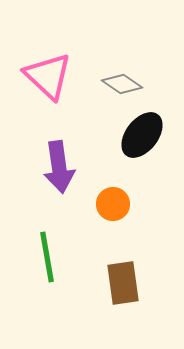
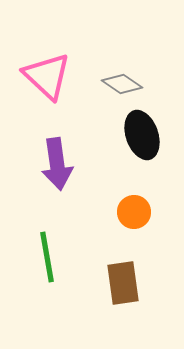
pink triangle: moved 1 px left
black ellipse: rotated 57 degrees counterclockwise
purple arrow: moved 2 px left, 3 px up
orange circle: moved 21 px right, 8 px down
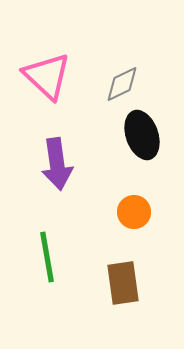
gray diamond: rotated 60 degrees counterclockwise
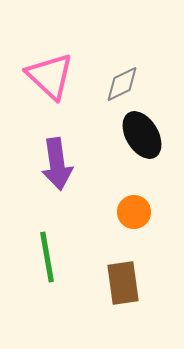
pink triangle: moved 3 px right
black ellipse: rotated 12 degrees counterclockwise
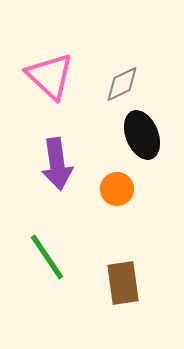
black ellipse: rotated 9 degrees clockwise
orange circle: moved 17 px left, 23 px up
green line: rotated 24 degrees counterclockwise
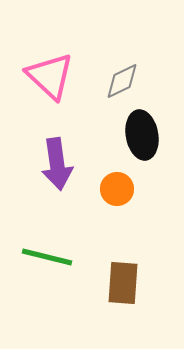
gray diamond: moved 3 px up
black ellipse: rotated 12 degrees clockwise
green line: rotated 42 degrees counterclockwise
brown rectangle: rotated 12 degrees clockwise
